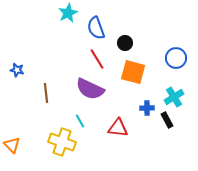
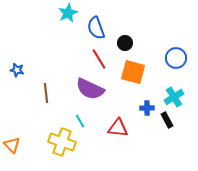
red line: moved 2 px right
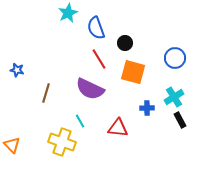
blue circle: moved 1 px left
brown line: rotated 24 degrees clockwise
black rectangle: moved 13 px right
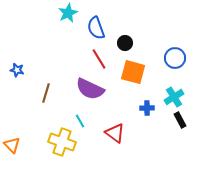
red triangle: moved 3 px left, 5 px down; rotated 30 degrees clockwise
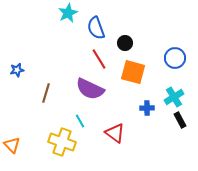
blue star: rotated 24 degrees counterclockwise
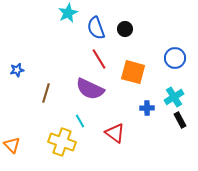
black circle: moved 14 px up
